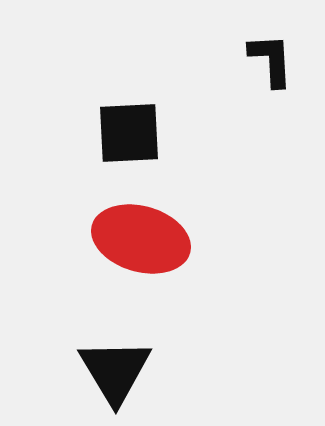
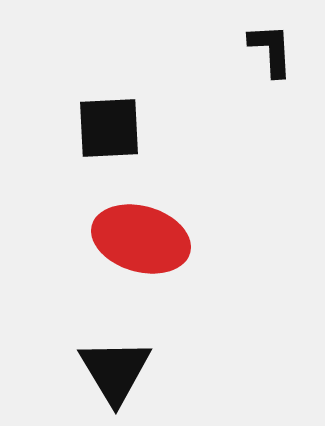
black L-shape: moved 10 px up
black square: moved 20 px left, 5 px up
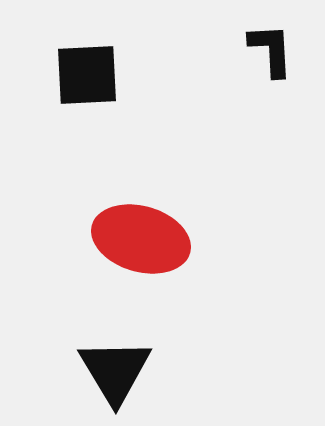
black square: moved 22 px left, 53 px up
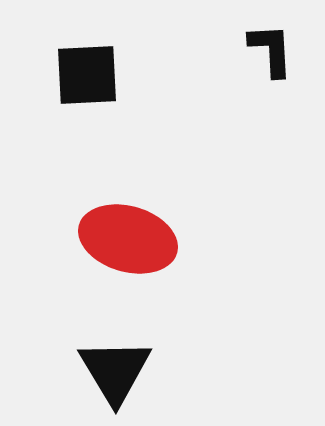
red ellipse: moved 13 px left
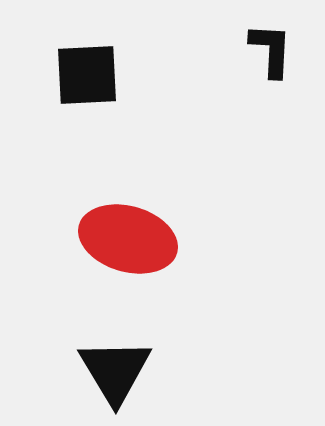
black L-shape: rotated 6 degrees clockwise
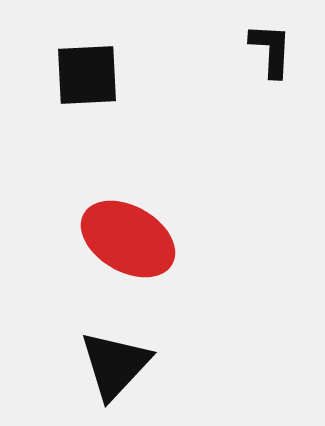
red ellipse: rotated 14 degrees clockwise
black triangle: moved 6 px up; rotated 14 degrees clockwise
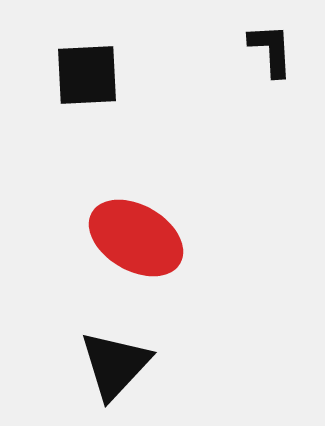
black L-shape: rotated 6 degrees counterclockwise
red ellipse: moved 8 px right, 1 px up
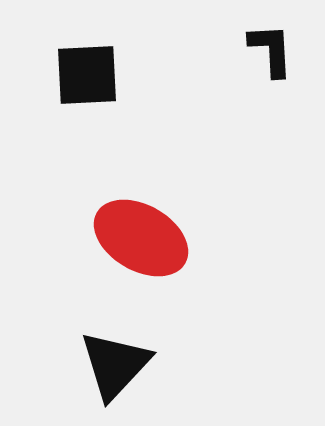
red ellipse: moved 5 px right
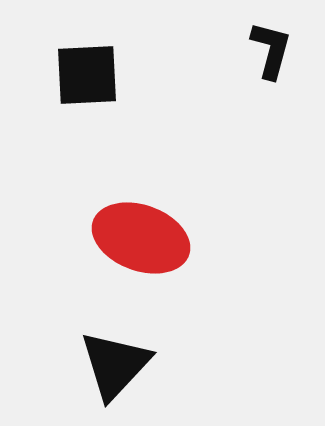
black L-shape: rotated 18 degrees clockwise
red ellipse: rotated 10 degrees counterclockwise
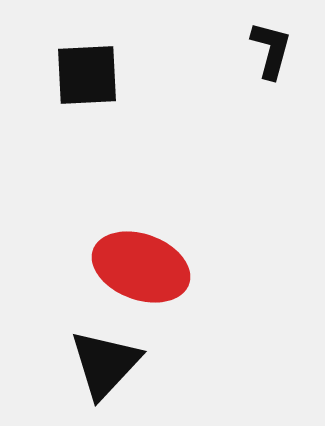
red ellipse: moved 29 px down
black triangle: moved 10 px left, 1 px up
